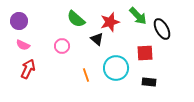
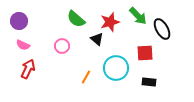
orange line: moved 2 px down; rotated 48 degrees clockwise
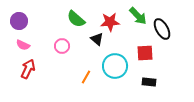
red star: rotated 12 degrees clockwise
cyan circle: moved 1 px left, 2 px up
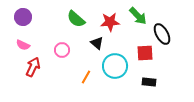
purple circle: moved 4 px right, 4 px up
black ellipse: moved 5 px down
black triangle: moved 4 px down
pink circle: moved 4 px down
red arrow: moved 5 px right, 2 px up
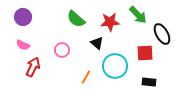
green arrow: moved 1 px up
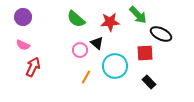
black ellipse: moved 1 px left; rotated 35 degrees counterclockwise
pink circle: moved 18 px right
black rectangle: rotated 40 degrees clockwise
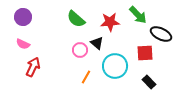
pink semicircle: moved 1 px up
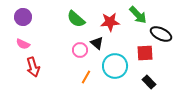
red arrow: rotated 138 degrees clockwise
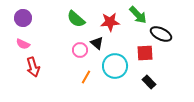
purple circle: moved 1 px down
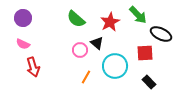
red star: rotated 24 degrees counterclockwise
